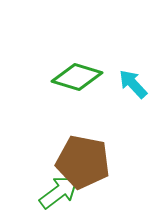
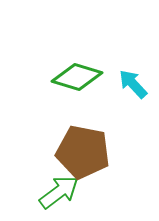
brown pentagon: moved 10 px up
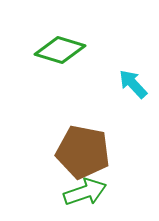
green diamond: moved 17 px left, 27 px up
green arrow: moved 26 px right; rotated 18 degrees clockwise
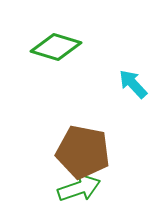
green diamond: moved 4 px left, 3 px up
green arrow: moved 6 px left, 4 px up
